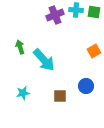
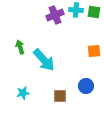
orange square: rotated 24 degrees clockwise
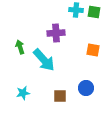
purple cross: moved 1 px right, 18 px down; rotated 18 degrees clockwise
orange square: moved 1 px left, 1 px up; rotated 16 degrees clockwise
blue circle: moved 2 px down
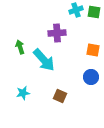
cyan cross: rotated 24 degrees counterclockwise
purple cross: moved 1 px right
blue circle: moved 5 px right, 11 px up
brown square: rotated 24 degrees clockwise
